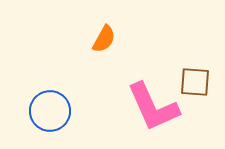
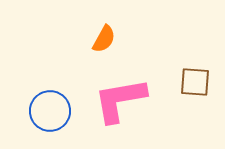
pink L-shape: moved 33 px left, 7 px up; rotated 104 degrees clockwise
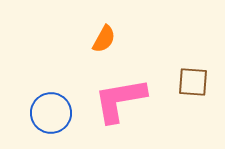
brown square: moved 2 px left
blue circle: moved 1 px right, 2 px down
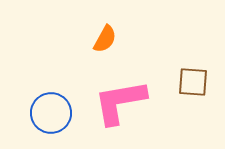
orange semicircle: moved 1 px right
pink L-shape: moved 2 px down
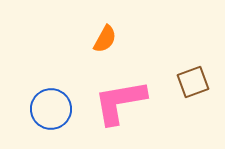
brown square: rotated 24 degrees counterclockwise
blue circle: moved 4 px up
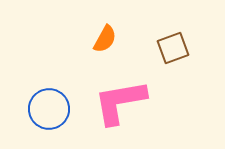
brown square: moved 20 px left, 34 px up
blue circle: moved 2 px left
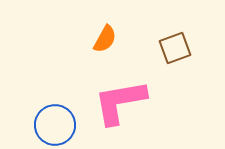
brown square: moved 2 px right
blue circle: moved 6 px right, 16 px down
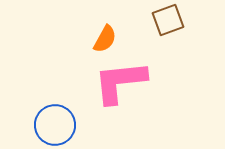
brown square: moved 7 px left, 28 px up
pink L-shape: moved 20 px up; rotated 4 degrees clockwise
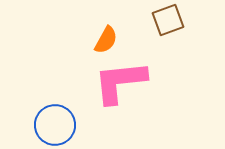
orange semicircle: moved 1 px right, 1 px down
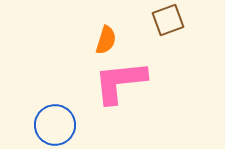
orange semicircle: rotated 12 degrees counterclockwise
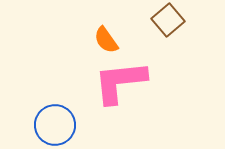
brown square: rotated 20 degrees counterclockwise
orange semicircle: rotated 128 degrees clockwise
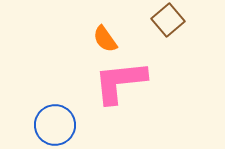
orange semicircle: moved 1 px left, 1 px up
